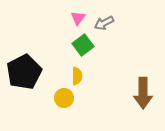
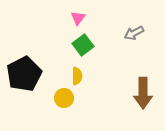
gray arrow: moved 30 px right, 10 px down
black pentagon: moved 2 px down
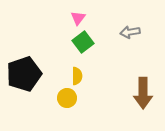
gray arrow: moved 4 px left, 1 px up; rotated 18 degrees clockwise
green square: moved 3 px up
black pentagon: rotated 8 degrees clockwise
yellow circle: moved 3 px right
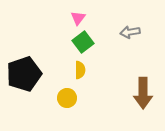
yellow semicircle: moved 3 px right, 6 px up
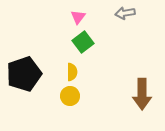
pink triangle: moved 1 px up
gray arrow: moved 5 px left, 19 px up
yellow semicircle: moved 8 px left, 2 px down
brown arrow: moved 1 px left, 1 px down
yellow circle: moved 3 px right, 2 px up
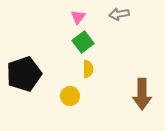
gray arrow: moved 6 px left, 1 px down
yellow semicircle: moved 16 px right, 3 px up
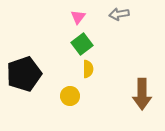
green square: moved 1 px left, 2 px down
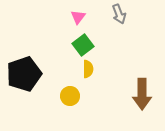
gray arrow: rotated 102 degrees counterclockwise
green square: moved 1 px right, 1 px down
